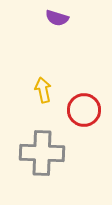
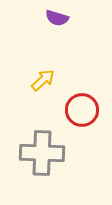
yellow arrow: moved 10 px up; rotated 60 degrees clockwise
red circle: moved 2 px left
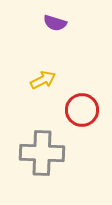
purple semicircle: moved 2 px left, 5 px down
yellow arrow: rotated 15 degrees clockwise
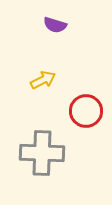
purple semicircle: moved 2 px down
red circle: moved 4 px right, 1 px down
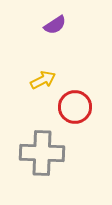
purple semicircle: rotated 50 degrees counterclockwise
red circle: moved 11 px left, 4 px up
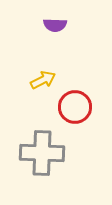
purple semicircle: rotated 35 degrees clockwise
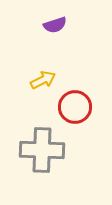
purple semicircle: rotated 20 degrees counterclockwise
gray cross: moved 3 px up
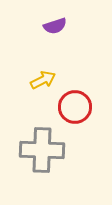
purple semicircle: moved 1 px down
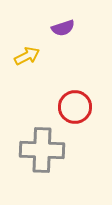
purple semicircle: moved 8 px right, 2 px down
yellow arrow: moved 16 px left, 24 px up
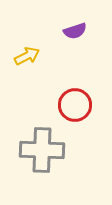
purple semicircle: moved 12 px right, 3 px down
red circle: moved 2 px up
